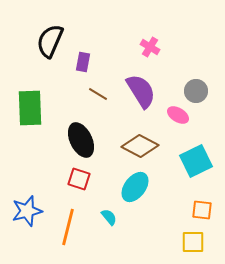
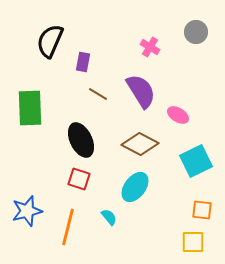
gray circle: moved 59 px up
brown diamond: moved 2 px up
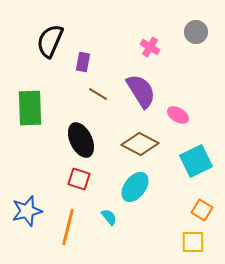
orange square: rotated 25 degrees clockwise
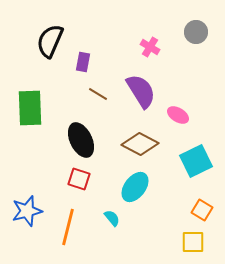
cyan semicircle: moved 3 px right, 1 px down
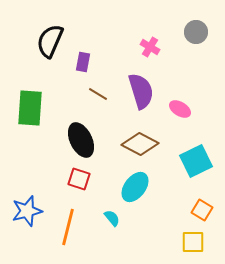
purple semicircle: rotated 15 degrees clockwise
green rectangle: rotated 6 degrees clockwise
pink ellipse: moved 2 px right, 6 px up
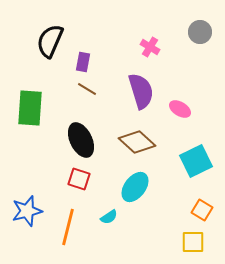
gray circle: moved 4 px right
brown line: moved 11 px left, 5 px up
brown diamond: moved 3 px left, 2 px up; rotated 15 degrees clockwise
cyan semicircle: moved 3 px left, 1 px up; rotated 96 degrees clockwise
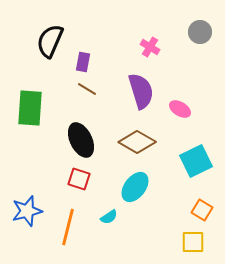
brown diamond: rotated 12 degrees counterclockwise
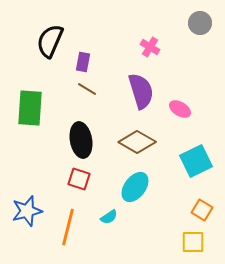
gray circle: moved 9 px up
black ellipse: rotated 16 degrees clockwise
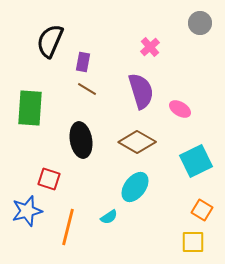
pink cross: rotated 18 degrees clockwise
red square: moved 30 px left
